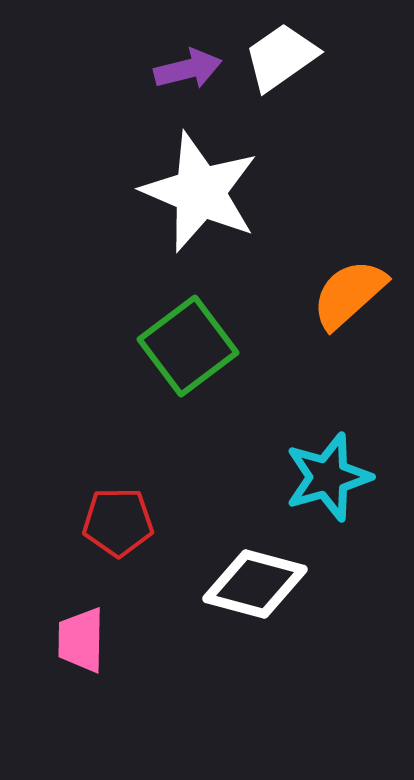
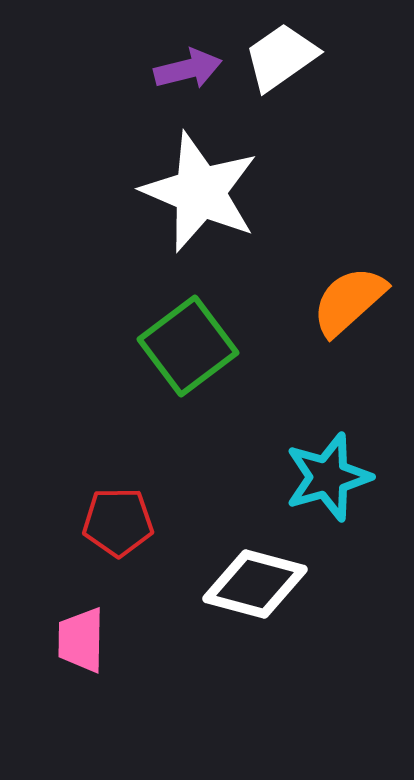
orange semicircle: moved 7 px down
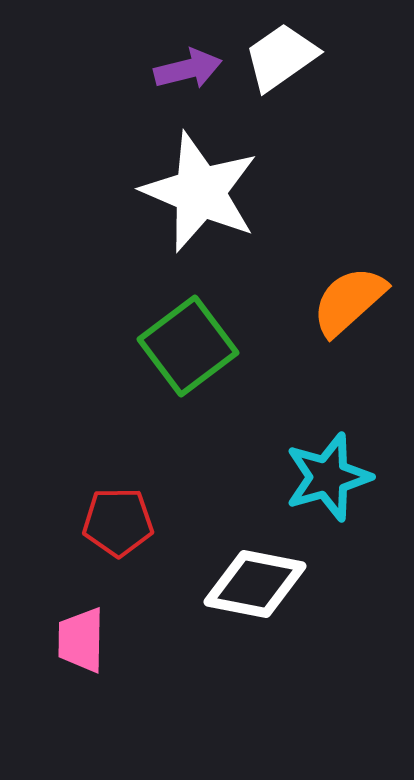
white diamond: rotated 4 degrees counterclockwise
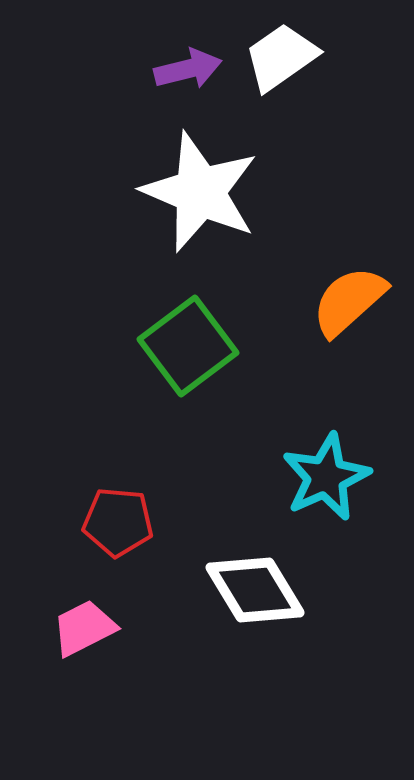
cyan star: moved 2 px left; rotated 8 degrees counterclockwise
red pentagon: rotated 6 degrees clockwise
white diamond: moved 6 px down; rotated 48 degrees clockwise
pink trapezoid: moved 3 px right, 12 px up; rotated 62 degrees clockwise
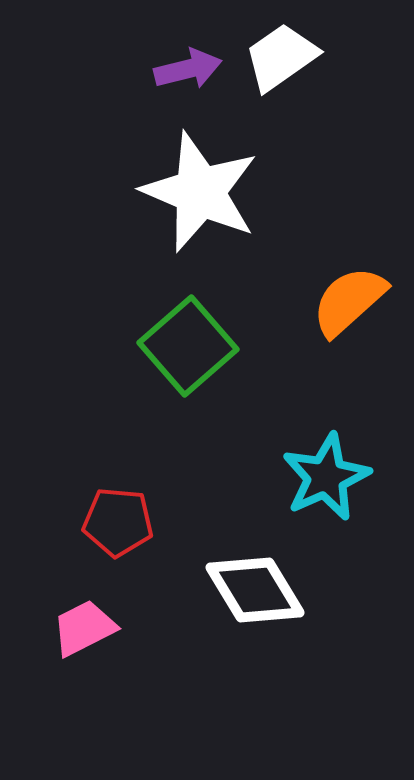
green square: rotated 4 degrees counterclockwise
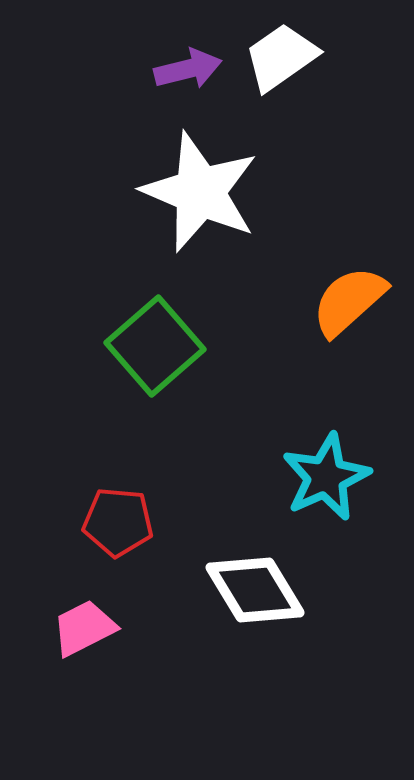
green square: moved 33 px left
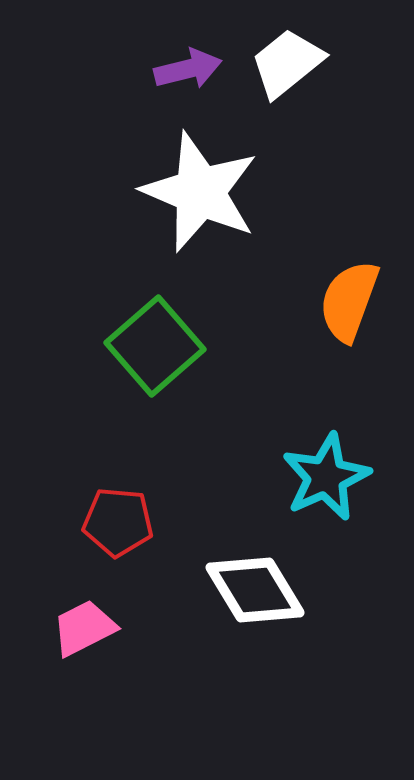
white trapezoid: moved 6 px right, 6 px down; rotated 4 degrees counterclockwise
orange semicircle: rotated 28 degrees counterclockwise
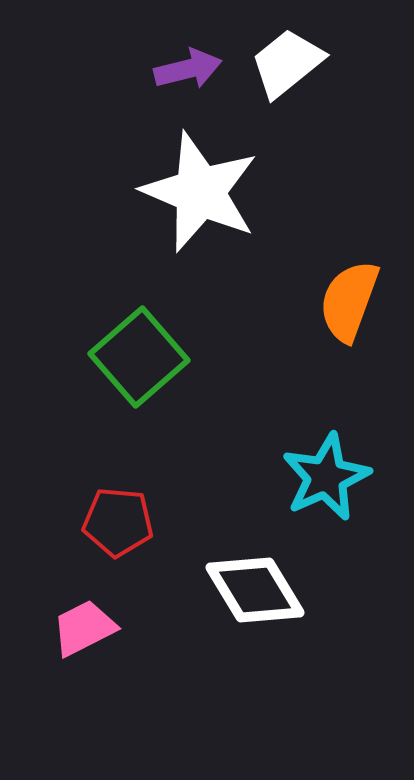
green square: moved 16 px left, 11 px down
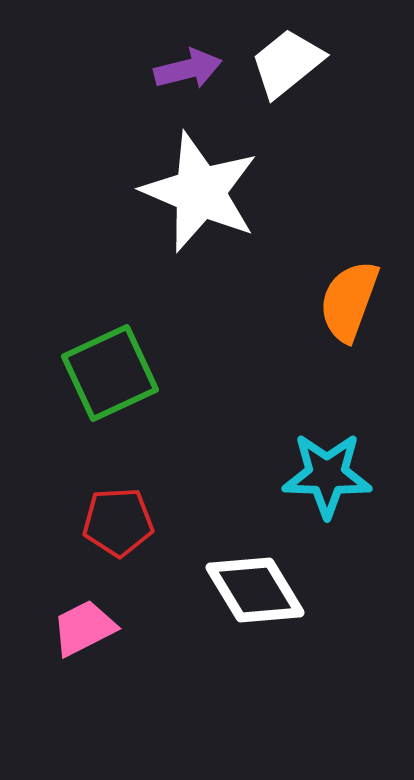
green square: moved 29 px left, 16 px down; rotated 16 degrees clockwise
cyan star: moved 1 px right, 2 px up; rotated 26 degrees clockwise
red pentagon: rotated 8 degrees counterclockwise
